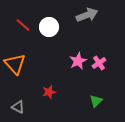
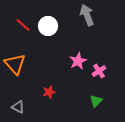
gray arrow: rotated 90 degrees counterclockwise
white circle: moved 1 px left, 1 px up
pink cross: moved 8 px down
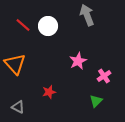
pink cross: moved 5 px right, 5 px down
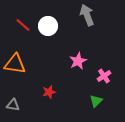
orange triangle: rotated 40 degrees counterclockwise
gray triangle: moved 5 px left, 2 px up; rotated 16 degrees counterclockwise
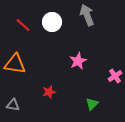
white circle: moved 4 px right, 4 px up
pink cross: moved 11 px right
green triangle: moved 4 px left, 3 px down
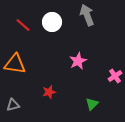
gray triangle: rotated 24 degrees counterclockwise
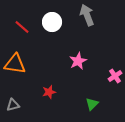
red line: moved 1 px left, 2 px down
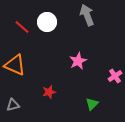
white circle: moved 5 px left
orange triangle: moved 1 px down; rotated 15 degrees clockwise
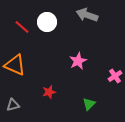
gray arrow: rotated 50 degrees counterclockwise
green triangle: moved 3 px left
